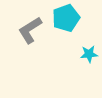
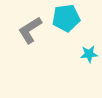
cyan pentagon: rotated 12 degrees clockwise
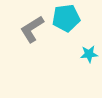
gray L-shape: moved 2 px right, 1 px up
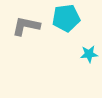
gray L-shape: moved 6 px left, 3 px up; rotated 44 degrees clockwise
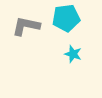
cyan star: moved 16 px left; rotated 24 degrees clockwise
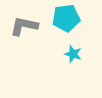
gray L-shape: moved 2 px left
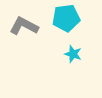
gray L-shape: rotated 16 degrees clockwise
